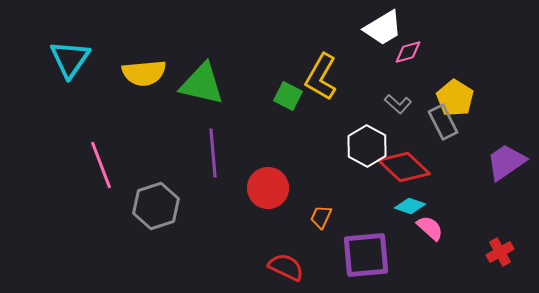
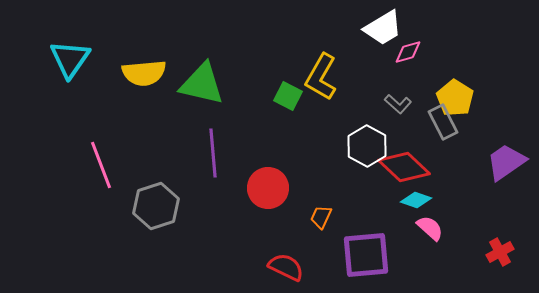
cyan diamond: moved 6 px right, 6 px up
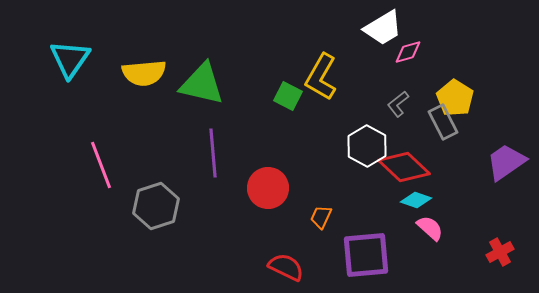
gray L-shape: rotated 100 degrees clockwise
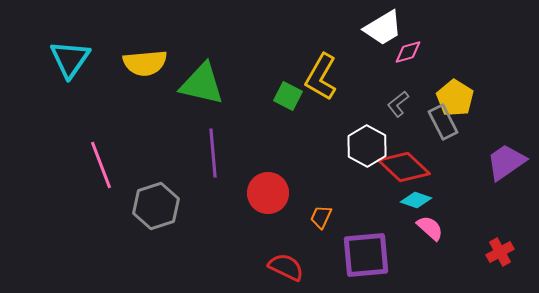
yellow semicircle: moved 1 px right, 10 px up
red circle: moved 5 px down
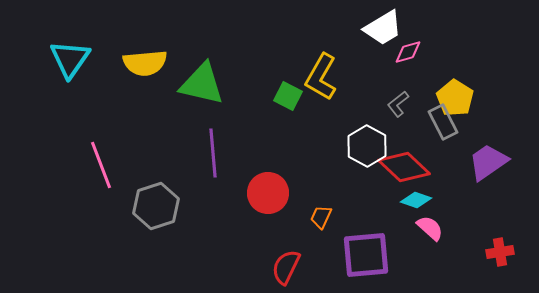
purple trapezoid: moved 18 px left
red cross: rotated 20 degrees clockwise
red semicircle: rotated 90 degrees counterclockwise
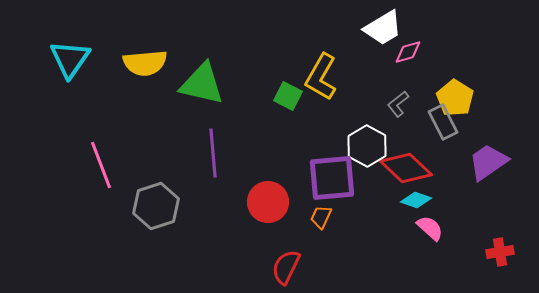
red diamond: moved 2 px right, 1 px down
red circle: moved 9 px down
purple square: moved 34 px left, 77 px up
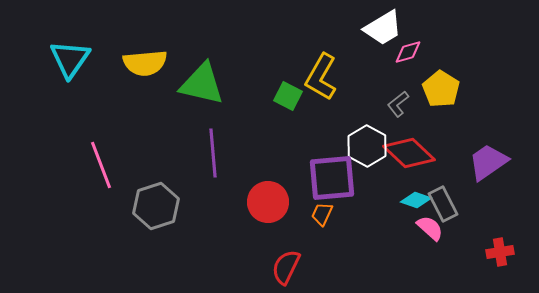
yellow pentagon: moved 14 px left, 9 px up
gray rectangle: moved 82 px down
red diamond: moved 3 px right, 15 px up
orange trapezoid: moved 1 px right, 3 px up
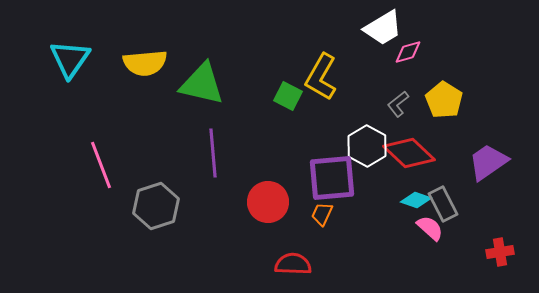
yellow pentagon: moved 3 px right, 11 px down
red semicircle: moved 7 px right, 3 px up; rotated 66 degrees clockwise
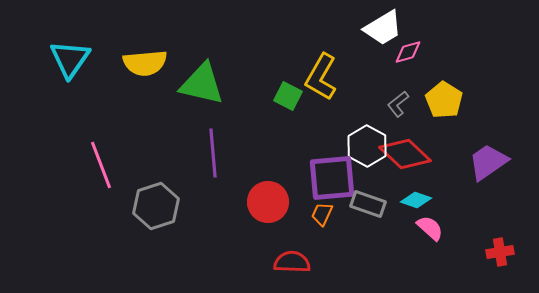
red diamond: moved 4 px left, 1 px down
gray rectangle: moved 75 px left; rotated 44 degrees counterclockwise
red semicircle: moved 1 px left, 2 px up
